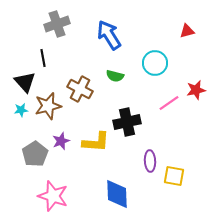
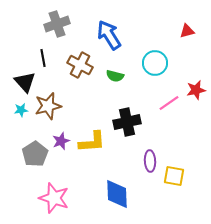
brown cross: moved 24 px up
yellow L-shape: moved 4 px left; rotated 8 degrees counterclockwise
pink star: moved 1 px right, 2 px down
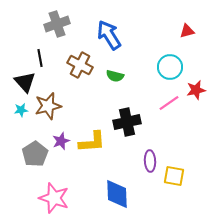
black line: moved 3 px left
cyan circle: moved 15 px right, 4 px down
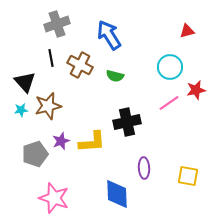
black line: moved 11 px right
gray pentagon: rotated 15 degrees clockwise
purple ellipse: moved 6 px left, 7 px down
yellow square: moved 14 px right
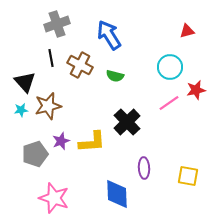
black cross: rotated 32 degrees counterclockwise
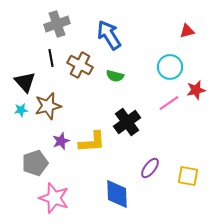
black cross: rotated 8 degrees clockwise
gray pentagon: moved 9 px down
purple ellipse: moved 6 px right; rotated 40 degrees clockwise
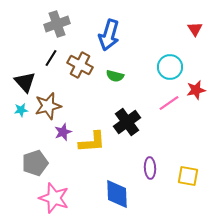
red triangle: moved 8 px right, 2 px up; rotated 49 degrees counterclockwise
blue arrow: rotated 132 degrees counterclockwise
black line: rotated 42 degrees clockwise
purple star: moved 2 px right, 9 px up
purple ellipse: rotated 40 degrees counterclockwise
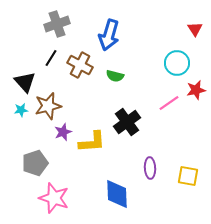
cyan circle: moved 7 px right, 4 px up
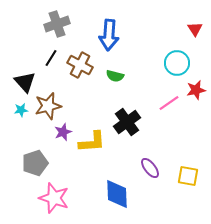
blue arrow: rotated 12 degrees counterclockwise
purple ellipse: rotated 35 degrees counterclockwise
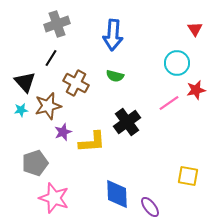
blue arrow: moved 4 px right
brown cross: moved 4 px left, 18 px down
purple ellipse: moved 39 px down
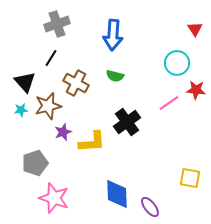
red star: rotated 18 degrees clockwise
yellow square: moved 2 px right, 2 px down
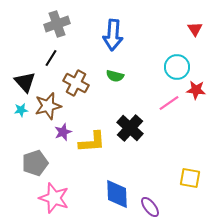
cyan circle: moved 4 px down
black cross: moved 3 px right, 6 px down; rotated 12 degrees counterclockwise
